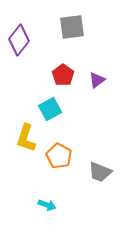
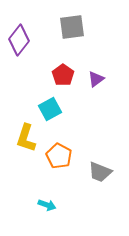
purple triangle: moved 1 px left, 1 px up
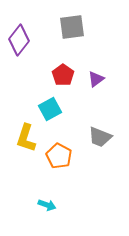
gray trapezoid: moved 35 px up
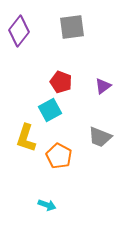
purple diamond: moved 9 px up
red pentagon: moved 2 px left, 7 px down; rotated 15 degrees counterclockwise
purple triangle: moved 7 px right, 7 px down
cyan square: moved 1 px down
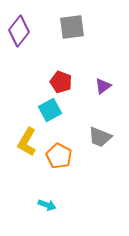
yellow L-shape: moved 1 px right, 4 px down; rotated 12 degrees clockwise
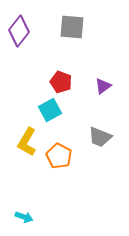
gray square: rotated 12 degrees clockwise
cyan arrow: moved 23 px left, 12 px down
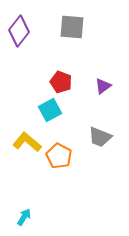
yellow L-shape: rotated 100 degrees clockwise
cyan arrow: rotated 78 degrees counterclockwise
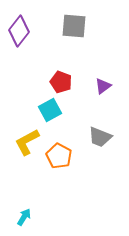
gray square: moved 2 px right, 1 px up
yellow L-shape: rotated 68 degrees counterclockwise
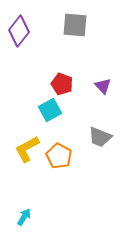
gray square: moved 1 px right, 1 px up
red pentagon: moved 1 px right, 2 px down
purple triangle: rotated 36 degrees counterclockwise
yellow L-shape: moved 7 px down
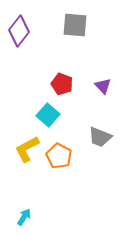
cyan square: moved 2 px left, 5 px down; rotated 20 degrees counterclockwise
